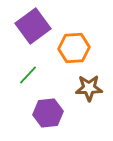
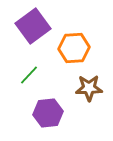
green line: moved 1 px right
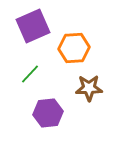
purple square: rotated 12 degrees clockwise
green line: moved 1 px right, 1 px up
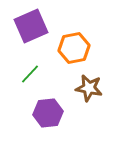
purple square: moved 2 px left
orange hexagon: rotated 8 degrees counterclockwise
brown star: rotated 12 degrees clockwise
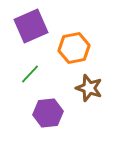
brown star: rotated 8 degrees clockwise
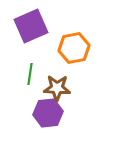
green line: rotated 35 degrees counterclockwise
brown star: moved 32 px left; rotated 16 degrees counterclockwise
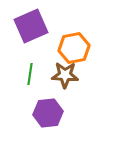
brown star: moved 8 px right, 13 px up
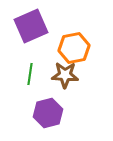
purple hexagon: rotated 8 degrees counterclockwise
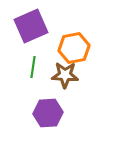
green line: moved 3 px right, 7 px up
purple hexagon: rotated 12 degrees clockwise
